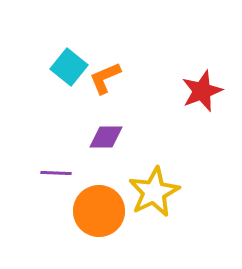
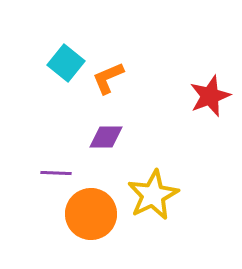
cyan square: moved 3 px left, 4 px up
orange L-shape: moved 3 px right
red star: moved 8 px right, 5 px down
yellow star: moved 1 px left, 3 px down
orange circle: moved 8 px left, 3 px down
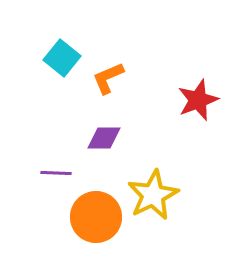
cyan square: moved 4 px left, 5 px up
red star: moved 12 px left, 4 px down
purple diamond: moved 2 px left, 1 px down
orange circle: moved 5 px right, 3 px down
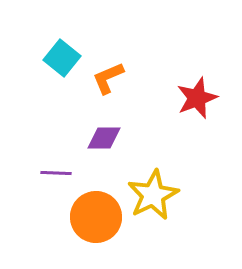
red star: moved 1 px left, 2 px up
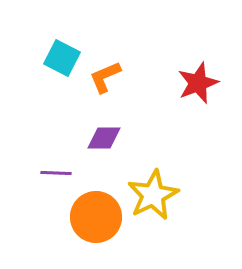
cyan square: rotated 12 degrees counterclockwise
orange L-shape: moved 3 px left, 1 px up
red star: moved 1 px right, 15 px up
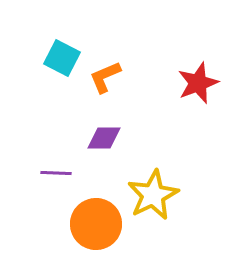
orange circle: moved 7 px down
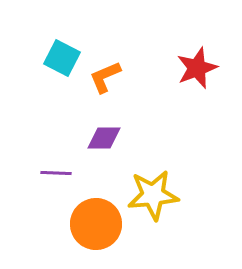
red star: moved 1 px left, 15 px up
yellow star: rotated 21 degrees clockwise
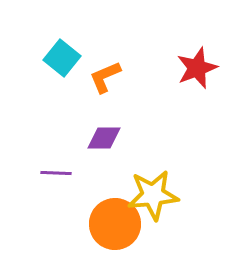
cyan square: rotated 12 degrees clockwise
orange circle: moved 19 px right
